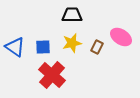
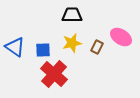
blue square: moved 3 px down
red cross: moved 2 px right, 1 px up
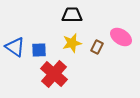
blue square: moved 4 px left
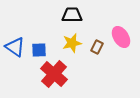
pink ellipse: rotated 25 degrees clockwise
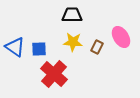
yellow star: moved 1 px right, 1 px up; rotated 18 degrees clockwise
blue square: moved 1 px up
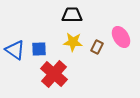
blue triangle: moved 3 px down
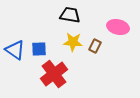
black trapezoid: moved 2 px left; rotated 10 degrees clockwise
pink ellipse: moved 3 px left, 10 px up; rotated 45 degrees counterclockwise
brown rectangle: moved 2 px left, 1 px up
red cross: rotated 12 degrees clockwise
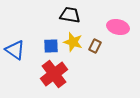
yellow star: rotated 12 degrees clockwise
blue square: moved 12 px right, 3 px up
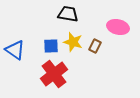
black trapezoid: moved 2 px left, 1 px up
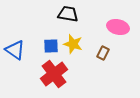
yellow star: moved 2 px down
brown rectangle: moved 8 px right, 7 px down
